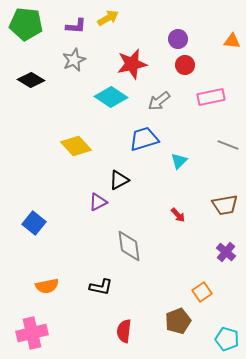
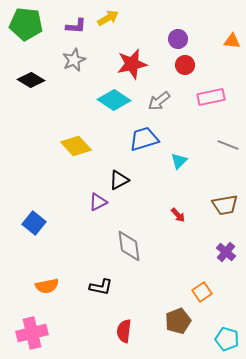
cyan diamond: moved 3 px right, 3 px down
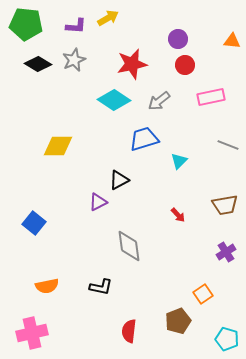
black diamond: moved 7 px right, 16 px up
yellow diamond: moved 18 px left; rotated 48 degrees counterclockwise
purple cross: rotated 18 degrees clockwise
orange square: moved 1 px right, 2 px down
red semicircle: moved 5 px right
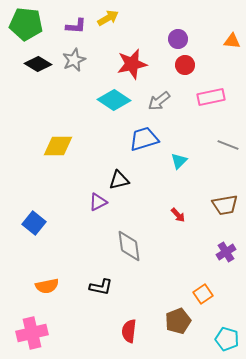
black triangle: rotated 15 degrees clockwise
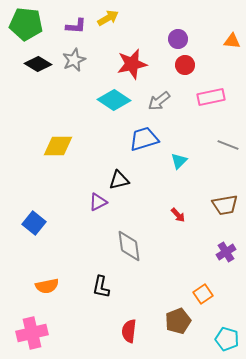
black L-shape: rotated 90 degrees clockwise
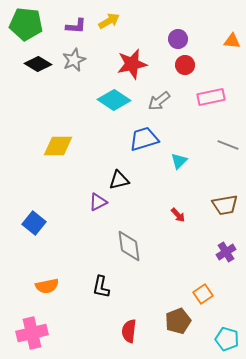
yellow arrow: moved 1 px right, 3 px down
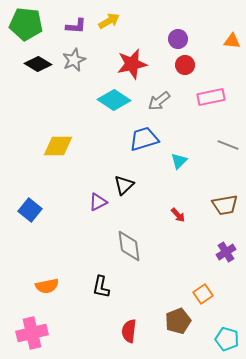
black triangle: moved 5 px right, 5 px down; rotated 30 degrees counterclockwise
blue square: moved 4 px left, 13 px up
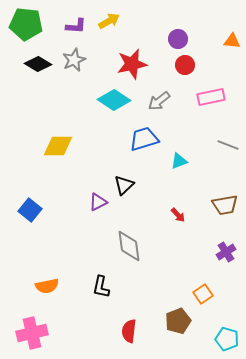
cyan triangle: rotated 24 degrees clockwise
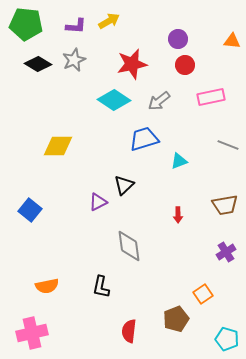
red arrow: rotated 42 degrees clockwise
brown pentagon: moved 2 px left, 2 px up
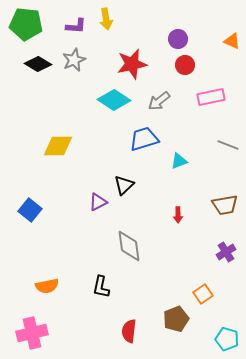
yellow arrow: moved 3 px left, 2 px up; rotated 110 degrees clockwise
orange triangle: rotated 18 degrees clockwise
